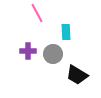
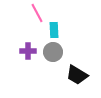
cyan rectangle: moved 12 px left, 2 px up
gray circle: moved 2 px up
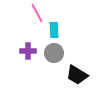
gray circle: moved 1 px right, 1 px down
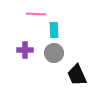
pink line: moved 1 px left, 1 px down; rotated 60 degrees counterclockwise
purple cross: moved 3 px left, 1 px up
black trapezoid: rotated 35 degrees clockwise
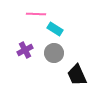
cyan rectangle: moved 1 px right, 1 px up; rotated 56 degrees counterclockwise
purple cross: rotated 28 degrees counterclockwise
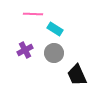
pink line: moved 3 px left
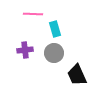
cyan rectangle: rotated 42 degrees clockwise
purple cross: rotated 21 degrees clockwise
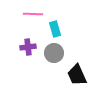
purple cross: moved 3 px right, 3 px up
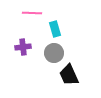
pink line: moved 1 px left, 1 px up
purple cross: moved 5 px left
black trapezoid: moved 8 px left
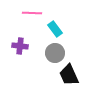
cyan rectangle: rotated 21 degrees counterclockwise
purple cross: moved 3 px left, 1 px up; rotated 14 degrees clockwise
gray circle: moved 1 px right
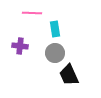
cyan rectangle: rotated 28 degrees clockwise
